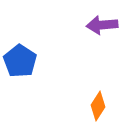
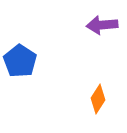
orange diamond: moved 7 px up
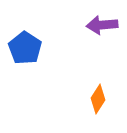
blue pentagon: moved 5 px right, 13 px up
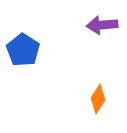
blue pentagon: moved 2 px left, 2 px down
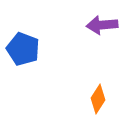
blue pentagon: moved 1 px up; rotated 12 degrees counterclockwise
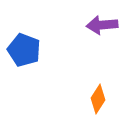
blue pentagon: moved 1 px right, 1 px down
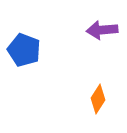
purple arrow: moved 5 px down
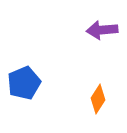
blue pentagon: moved 33 px down; rotated 28 degrees clockwise
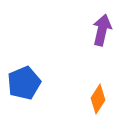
purple arrow: rotated 108 degrees clockwise
